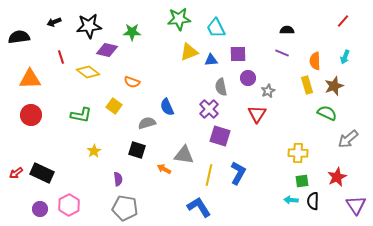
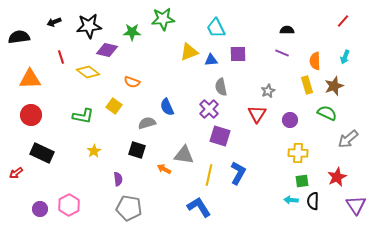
green star at (179, 19): moved 16 px left
purple circle at (248, 78): moved 42 px right, 42 px down
green L-shape at (81, 115): moved 2 px right, 1 px down
black rectangle at (42, 173): moved 20 px up
gray pentagon at (125, 208): moved 4 px right
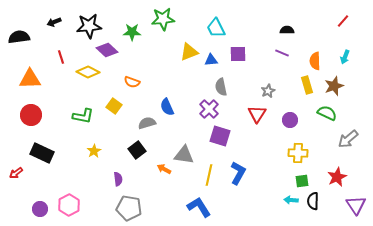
purple diamond at (107, 50): rotated 30 degrees clockwise
yellow diamond at (88, 72): rotated 10 degrees counterclockwise
black square at (137, 150): rotated 36 degrees clockwise
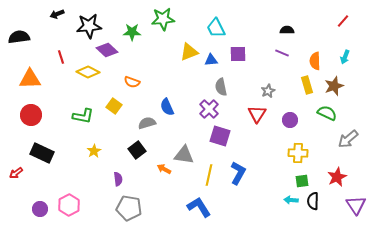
black arrow at (54, 22): moved 3 px right, 8 px up
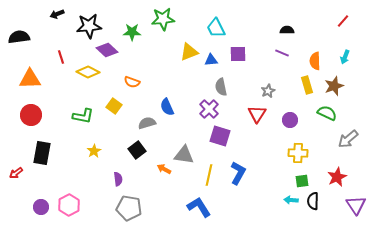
black rectangle at (42, 153): rotated 75 degrees clockwise
purple circle at (40, 209): moved 1 px right, 2 px up
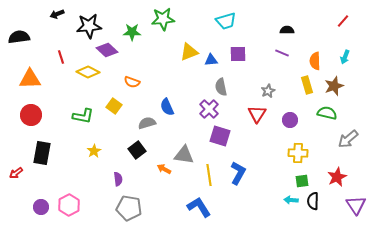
cyan trapezoid at (216, 28): moved 10 px right, 7 px up; rotated 80 degrees counterclockwise
green semicircle at (327, 113): rotated 12 degrees counterclockwise
yellow line at (209, 175): rotated 20 degrees counterclockwise
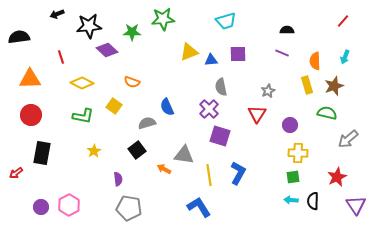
yellow diamond at (88, 72): moved 6 px left, 11 px down
purple circle at (290, 120): moved 5 px down
green square at (302, 181): moved 9 px left, 4 px up
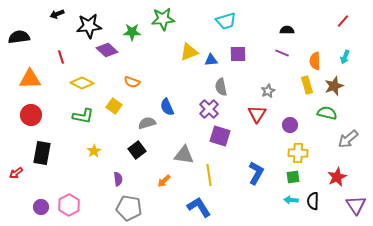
orange arrow at (164, 169): moved 12 px down; rotated 72 degrees counterclockwise
blue L-shape at (238, 173): moved 18 px right
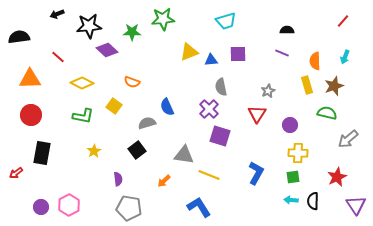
red line at (61, 57): moved 3 px left; rotated 32 degrees counterclockwise
yellow line at (209, 175): rotated 60 degrees counterclockwise
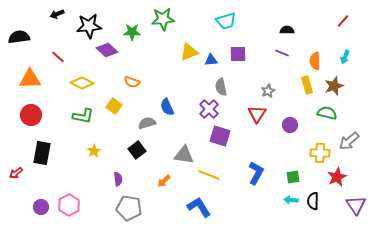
gray arrow at (348, 139): moved 1 px right, 2 px down
yellow cross at (298, 153): moved 22 px right
